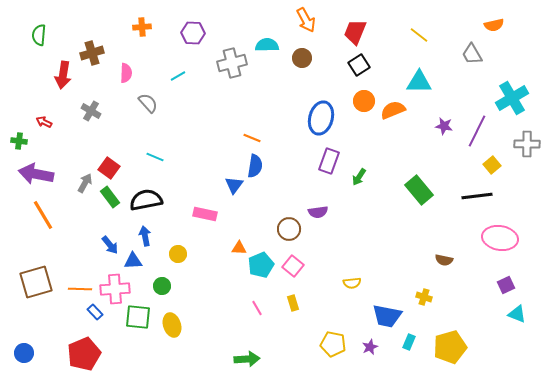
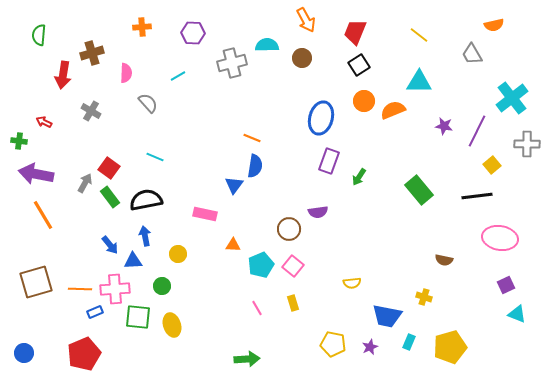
cyan cross at (512, 98): rotated 8 degrees counterclockwise
orange triangle at (239, 248): moved 6 px left, 3 px up
blue rectangle at (95, 312): rotated 70 degrees counterclockwise
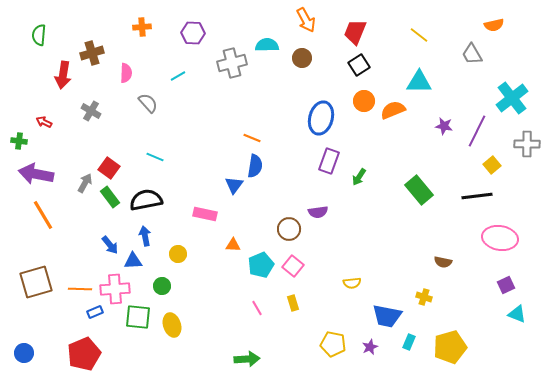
brown semicircle at (444, 260): moved 1 px left, 2 px down
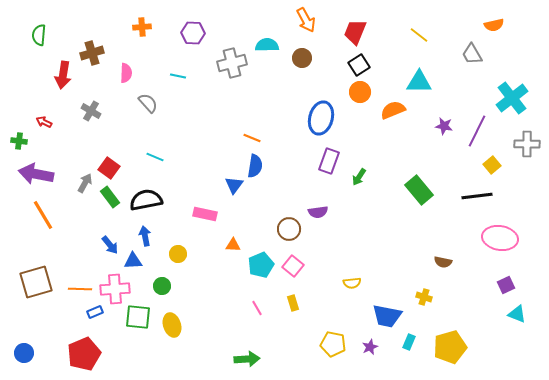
cyan line at (178, 76): rotated 42 degrees clockwise
orange circle at (364, 101): moved 4 px left, 9 px up
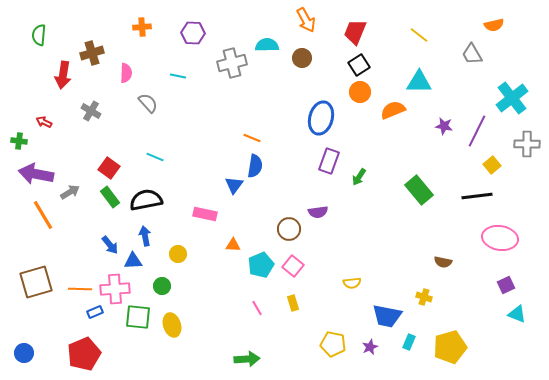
gray arrow at (85, 183): moved 15 px left, 9 px down; rotated 30 degrees clockwise
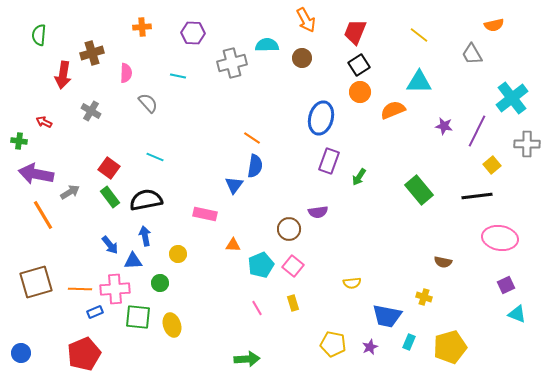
orange line at (252, 138): rotated 12 degrees clockwise
green circle at (162, 286): moved 2 px left, 3 px up
blue circle at (24, 353): moved 3 px left
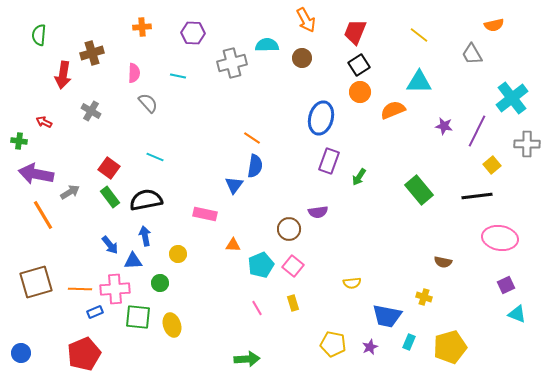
pink semicircle at (126, 73): moved 8 px right
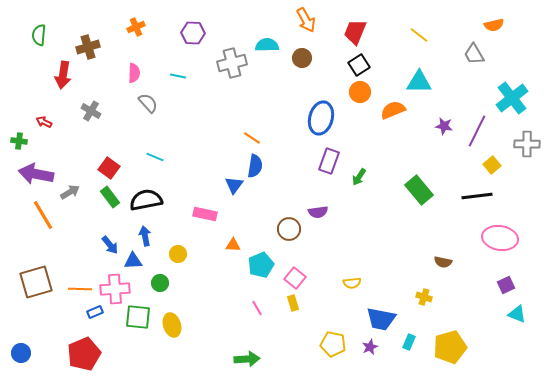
orange cross at (142, 27): moved 6 px left; rotated 18 degrees counterclockwise
brown cross at (92, 53): moved 4 px left, 6 px up
gray trapezoid at (472, 54): moved 2 px right
pink square at (293, 266): moved 2 px right, 12 px down
blue trapezoid at (387, 316): moved 6 px left, 3 px down
